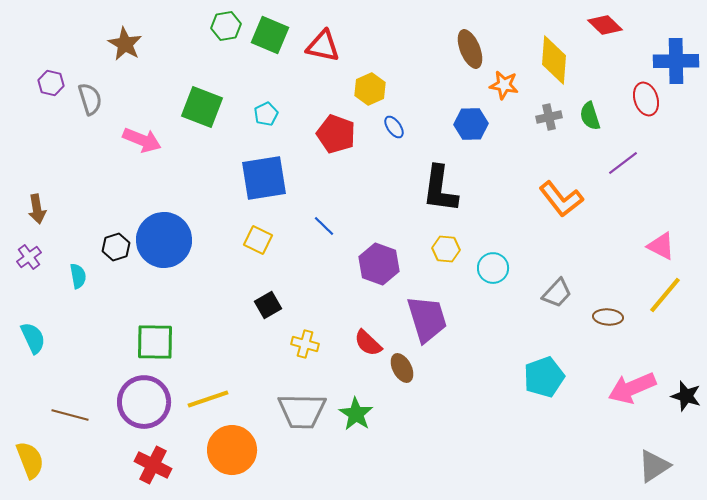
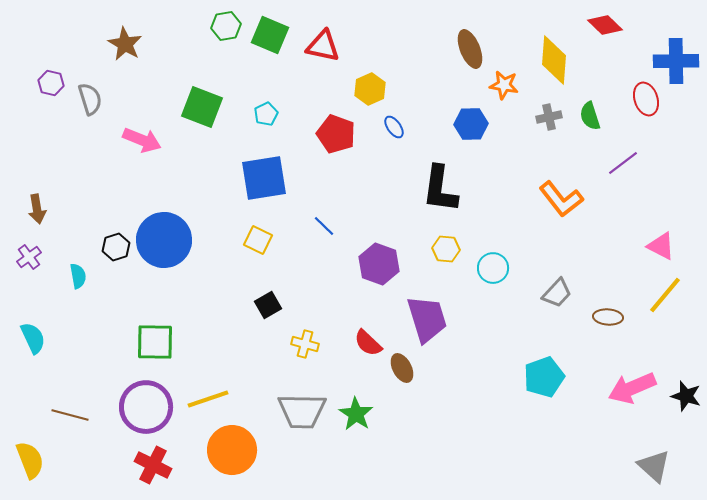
purple circle at (144, 402): moved 2 px right, 5 px down
gray triangle at (654, 466): rotated 45 degrees counterclockwise
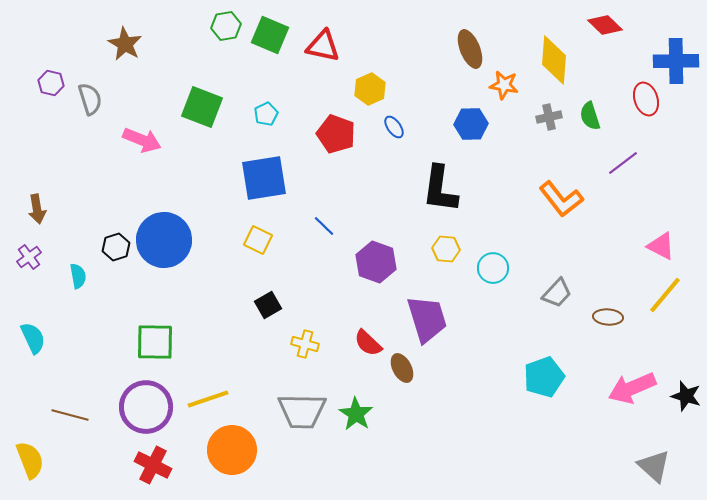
purple hexagon at (379, 264): moved 3 px left, 2 px up
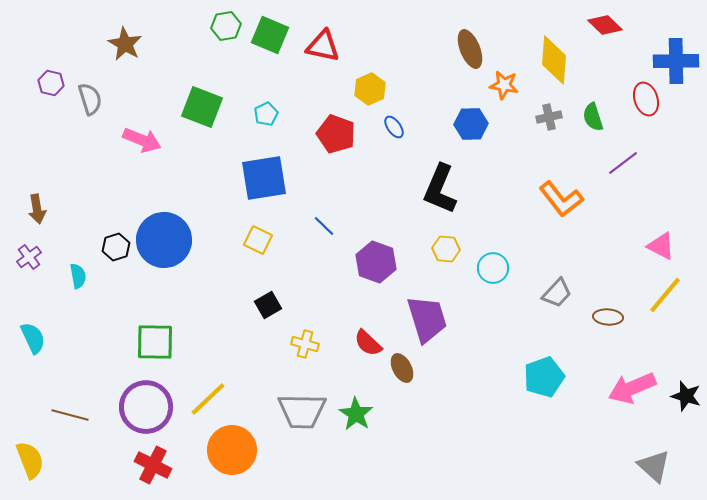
green semicircle at (590, 116): moved 3 px right, 1 px down
black L-shape at (440, 189): rotated 15 degrees clockwise
yellow line at (208, 399): rotated 24 degrees counterclockwise
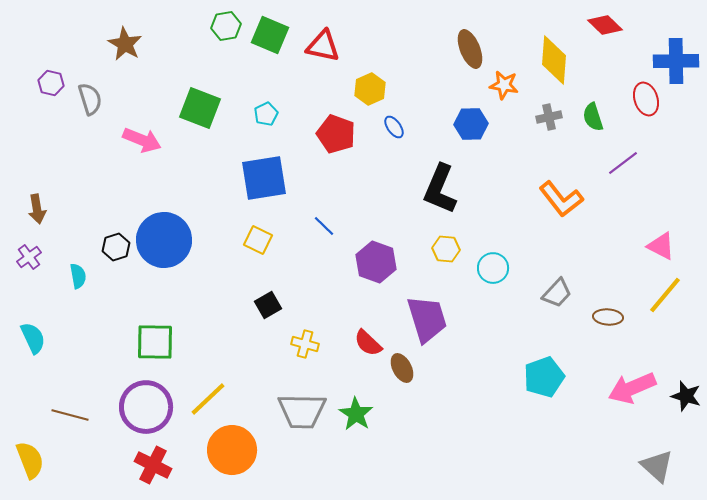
green square at (202, 107): moved 2 px left, 1 px down
gray triangle at (654, 466): moved 3 px right
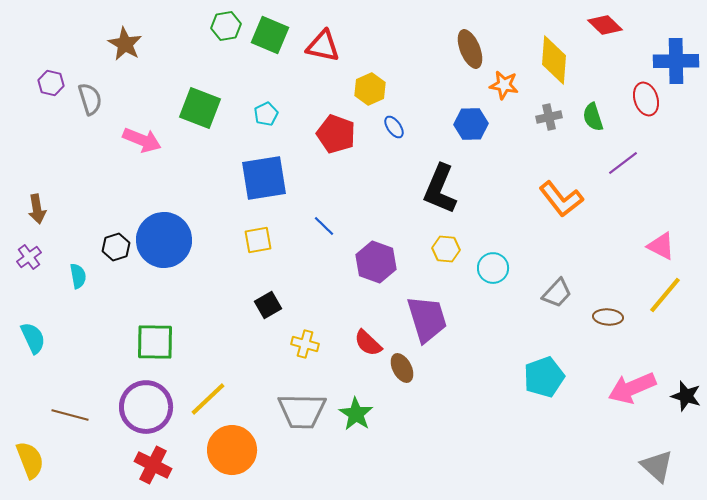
yellow square at (258, 240): rotated 36 degrees counterclockwise
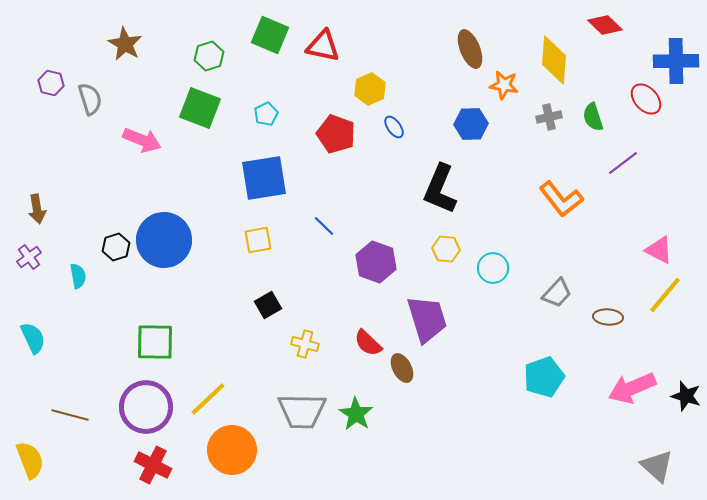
green hexagon at (226, 26): moved 17 px left, 30 px down; rotated 8 degrees counterclockwise
red ellipse at (646, 99): rotated 24 degrees counterclockwise
pink triangle at (661, 246): moved 2 px left, 4 px down
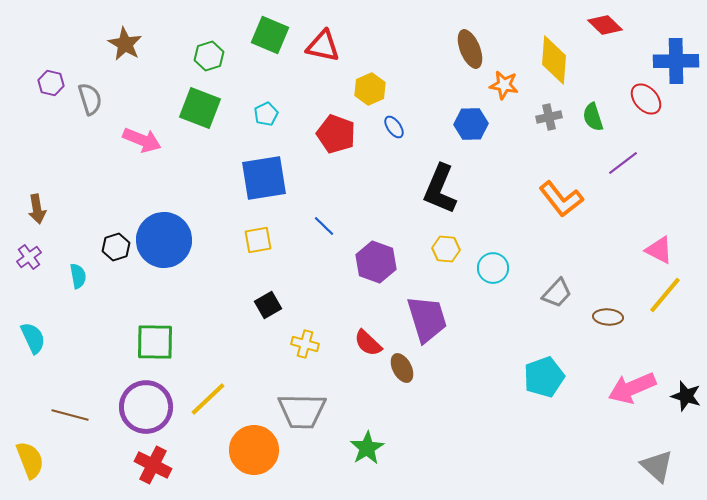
green star at (356, 414): moved 11 px right, 34 px down; rotated 8 degrees clockwise
orange circle at (232, 450): moved 22 px right
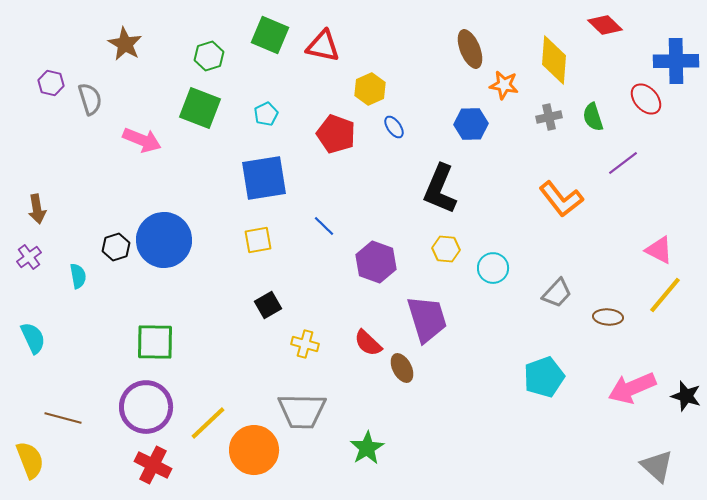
yellow line at (208, 399): moved 24 px down
brown line at (70, 415): moved 7 px left, 3 px down
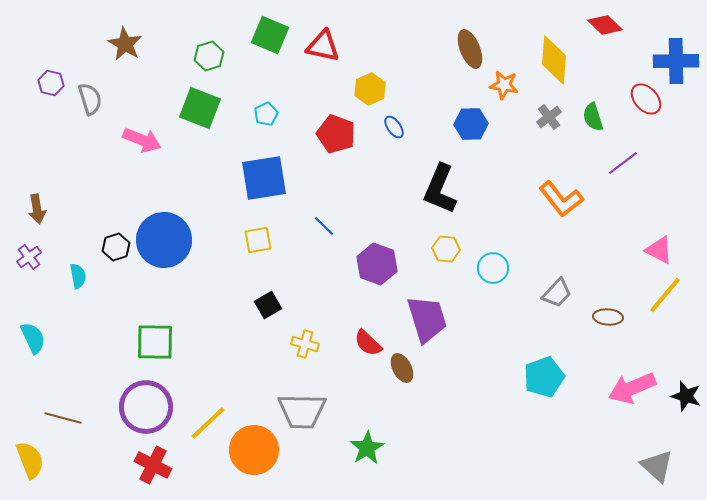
gray cross at (549, 117): rotated 25 degrees counterclockwise
purple hexagon at (376, 262): moved 1 px right, 2 px down
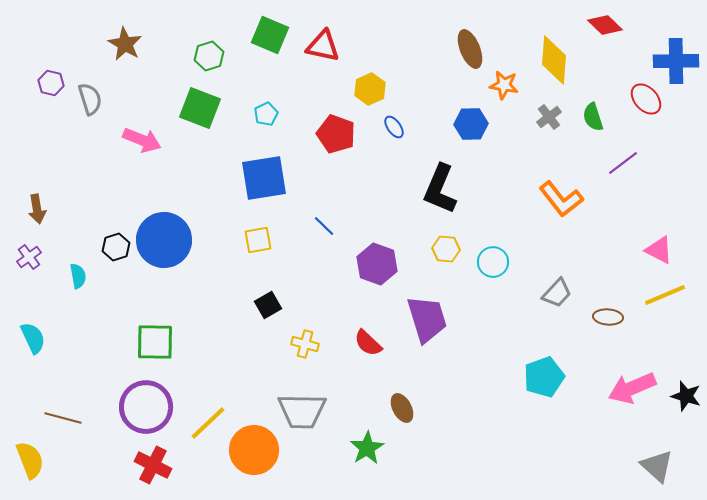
cyan circle at (493, 268): moved 6 px up
yellow line at (665, 295): rotated 27 degrees clockwise
brown ellipse at (402, 368): moved 40 px down
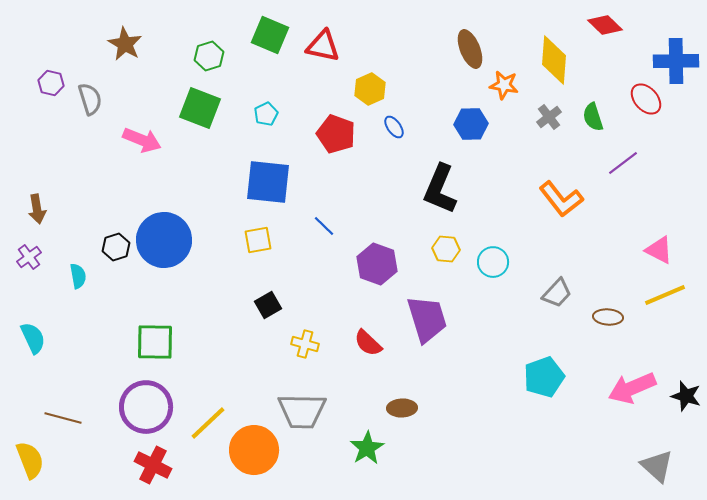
blue square at (264, 178): moved 4 px right, 4 px down; rotated 15 degrees clockwise
brown ellipse at (402, 408): rotated 64 degrees counterclockwise
